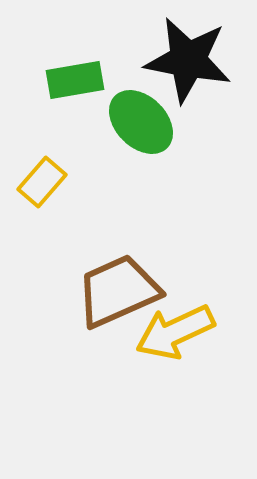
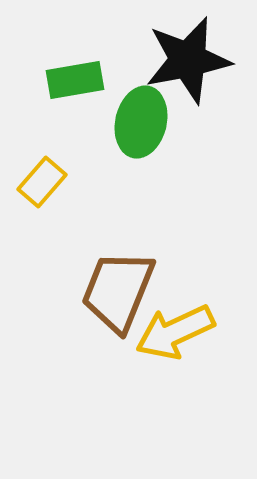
black star: rotated 22 degrees counterclockwise
green ellipse: rotated 58 degrees clockwise
brown trapezoid: rotated 44 degrees counterclockwise
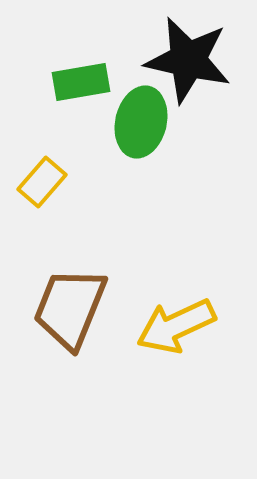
black star: rotated 24 degrees clockwise
green rectangle: moved 6 px right, 2 px down
brown trapezoid: moved 48 px left, 17 px down
yellow arrow: moved 1 px right, 6 px up
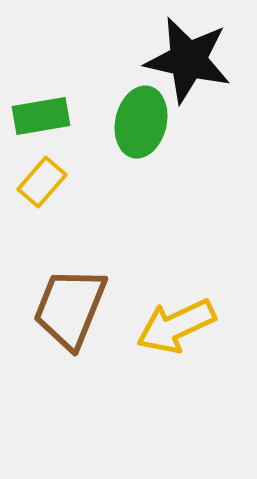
green rectangle: moved 40 px left, 34 px down
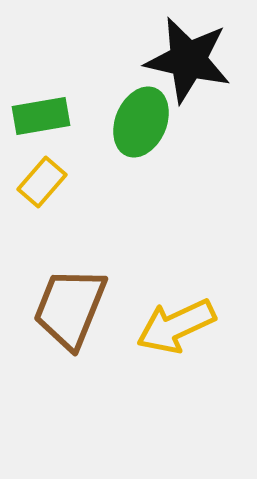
green ellipse: rotated 10 degrees clockwise
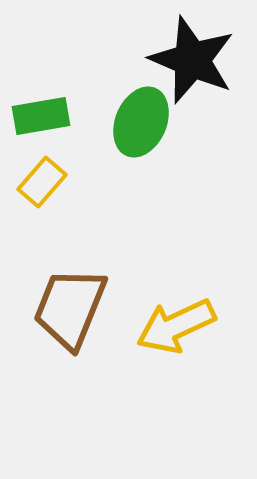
black star: moved 4 px right; rotated 10 degrees clockwise
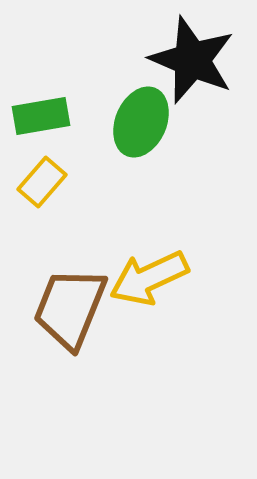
yellow arrow: moved 27 px left, 48 px up
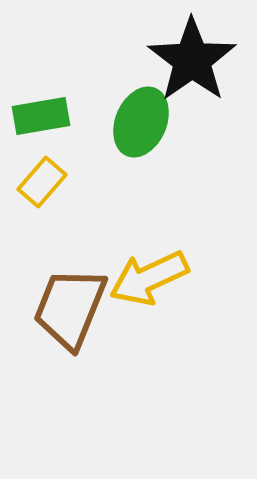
black star: rotated 14 degrees clockwise
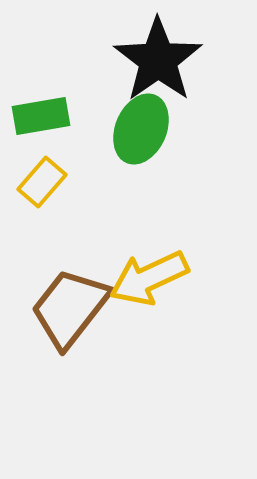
black star: moved 34 px left
green ellipse: moved 7 px down
brown trapezoid: rotated 16 degrees clockwise
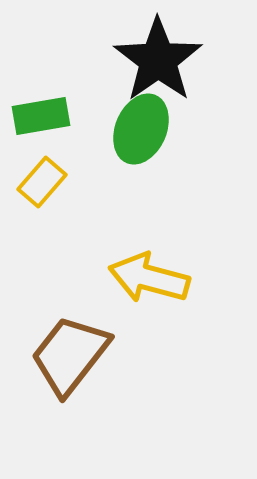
yellow arrow: rotated 40 degrees clockwise
brown trapezoid: moved 47 px down
